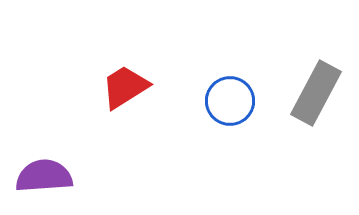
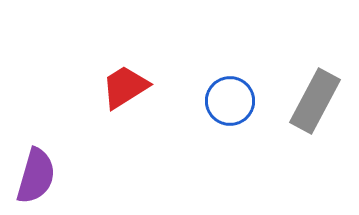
gray rectangle: moved 1 px left, 8 px down
purple semicircle: moved 8 px left; rotated 110 degrees clockwise
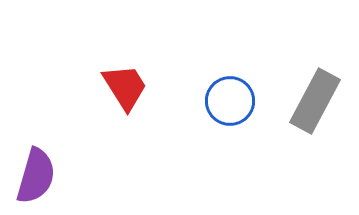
red trapezoid: rotated 90 degrees clockwise
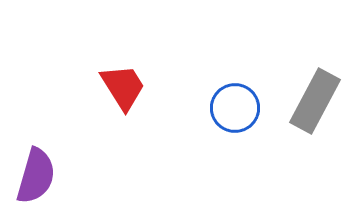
red trapezoid: moved 2 px left
blue circle: moved 5 px right, 7 px down
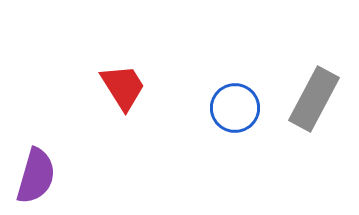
gray rectangle: moved 1 px left, 2 px up
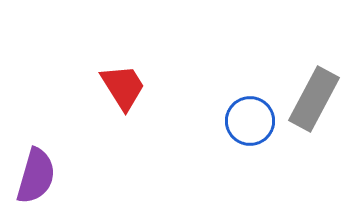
blue circle: moved 15 px right, 13 px down
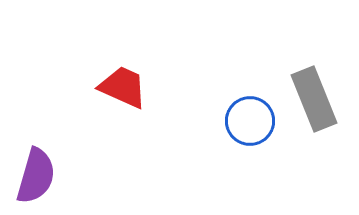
red trapezoid: rotated 34 degrees counterclockwise
gray rectangle: rotated 50 degrees counterclockwise
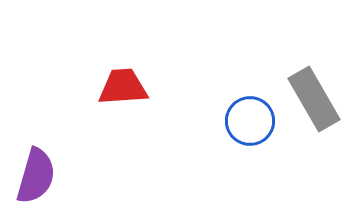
red trapezoid: rotated 28 degrees counterclockwise
gray rectangle: rotated 8 degrees counterclockwise
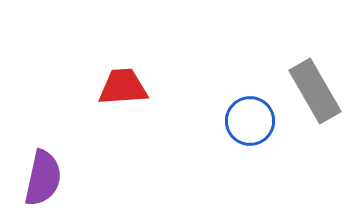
gray rectangle: moved 1 px right, 8 px up
purple semicircle: moved 7 px right, 2 px down; rotated 4 degrees counterclockwise
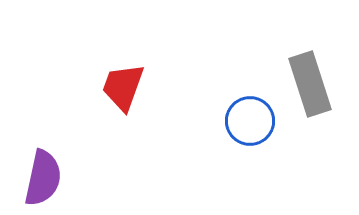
red trapezoid: rotated 66 degrees counterclockwise
gray rectangle: moved 5 px left, 7 px up; rotated 12 degrees clockwise
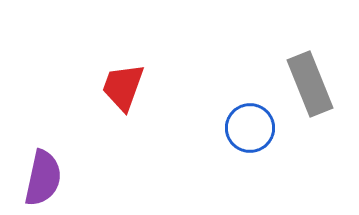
gray rectangle: rotated 4 degrees counterclockwise
blue circle: moved 7 px down
